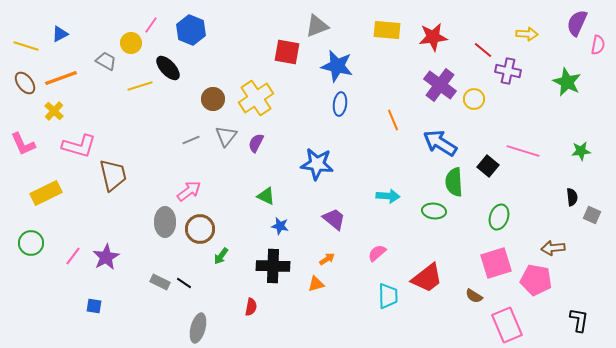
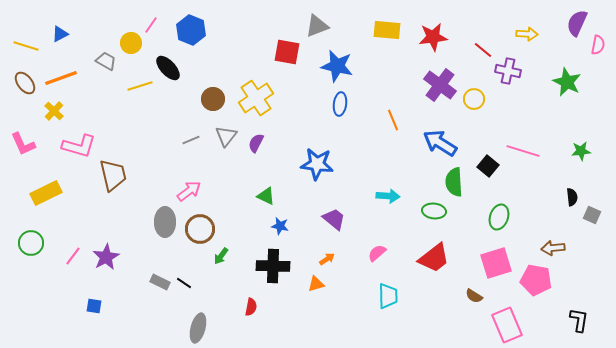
red trapezoid at (427, 278): moved 7 px right, 20 px up
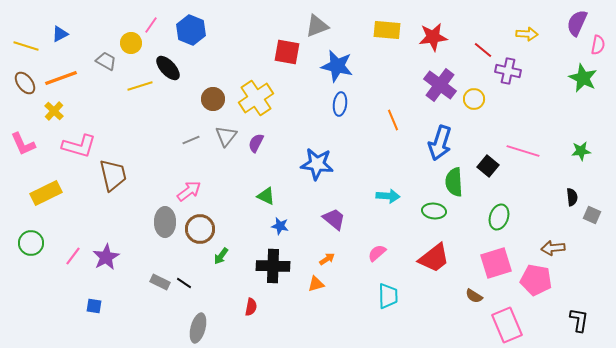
green star at (567, 82): moved 16 px right, 4 px up
blue arrow at (440, 143): rotated 104 degrees counterclockwise
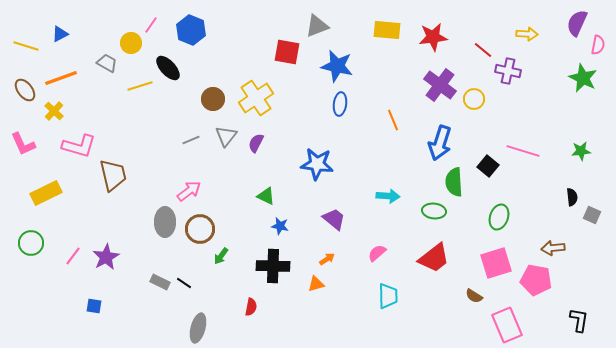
gray trapezoid at (106, 61): moved 1 px right, 2 px down
brown ellipse at (25, 83): moved 7 px down
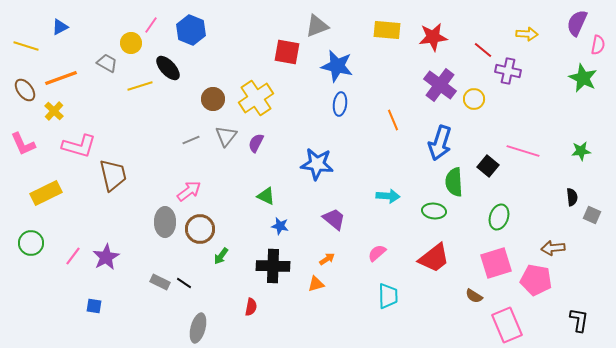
blue triangle at (60, 34): moved 7 px up
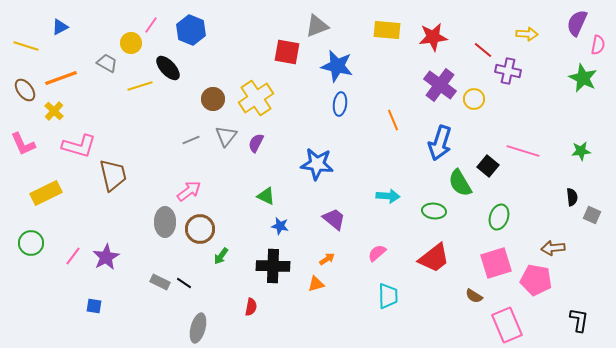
green semicircle at (454, 182): moved 6 px right, 1 px down; rotated 28 degrees counterclockwise
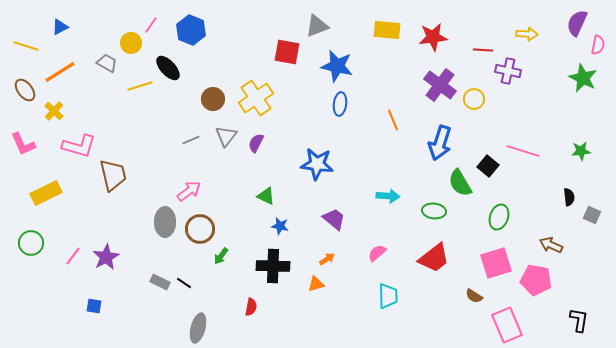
red line at (483, 50): rotated 36 degrees counterclockwise
orange line at (61, 78): moved 1 px left, 6 px up; rotated 12 degrees counterclockwise
black semicircle at (572, 197): moved 3 px left
brown arrow at (553, 248): moved 2 px left, 3 px up; rotated 30 degrees clockwise
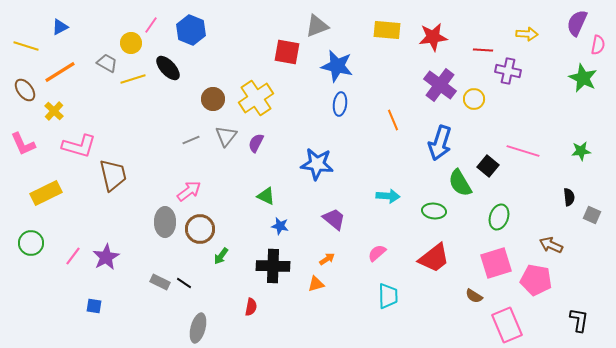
yellow line at (140, 86): moved 7 px left, 7 px up
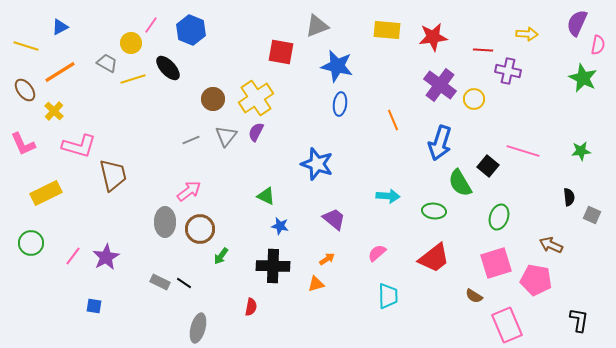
red square at (287, 52): moved 6 px left
purple semicircle at (256, 143): moved 11 px up
blue star at (317, 164): rotated 12 degrees clockwise
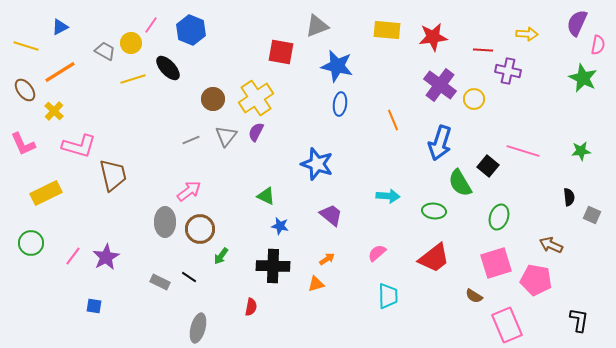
gray trapezoid at (107, 63): moved 2 px left, 12 px up
purple trapezoid at (334, 219): moved 3 px left, 4 px up
black line at (184, 283): moved 5 px right, 6 px up
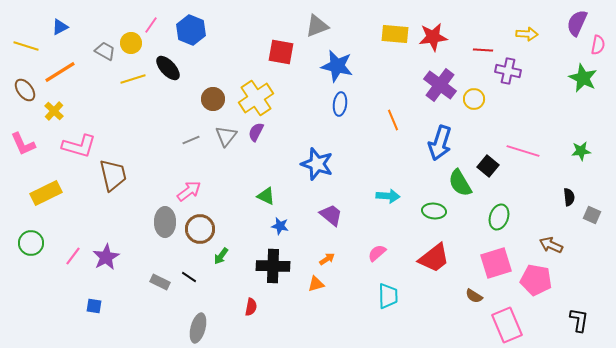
yellow rectangle at (387, 30): moved 8 px right, 4 px down
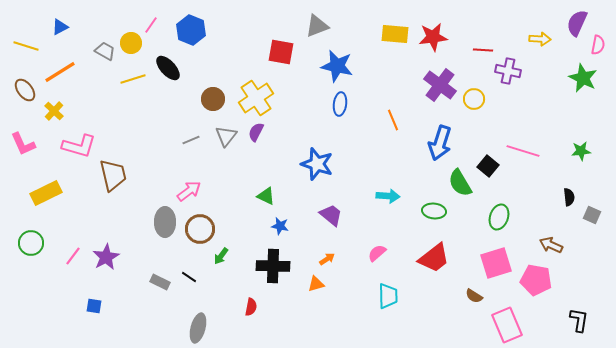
yellow arrow at (527, 34): moved 13 px right, 5 px down
